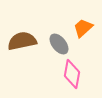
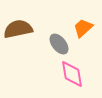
brown semicircle: moved 4 px left, 12 px up
pink diamond: rotated 20 degrees counterclockwise
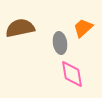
brown semicircle: moved 2 px right, 1 px up
gray ellipse: moved 1 px right, 1 px up; rotated 30 degrees clockwise
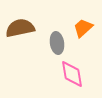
gray ellipse: moved 3 px left
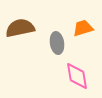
orange trapezoid: rotated 25 degrees clockwise
pink diamond: moved 5 px right, 2 px down
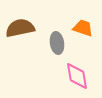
orange trapezoid: rotated 35 degrees clockwise
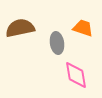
pink diamond: moved 1 px left, 1 px up
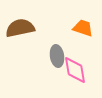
gray ellipse: moved 13 px down
pink diamond: moved 1 px left, 5 px up
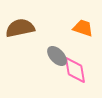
gray ellipse: rotated 35 degrees counterclockwise
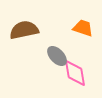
brown semicircle: moved 4 px right, 2 px down
pink diamond: moved 3 px down
